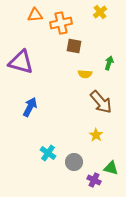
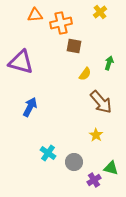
yellow semicircle: rotated 56 degrees counterclockwise
purple cross: rotated 32 degrees clockwise
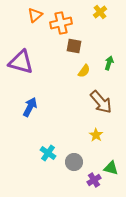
orange triangle: rotated 35 degrees counterclockwise
yellow semicircle: moved 1 px left, 3 px up
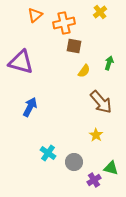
orange cross: moved 3 px right
